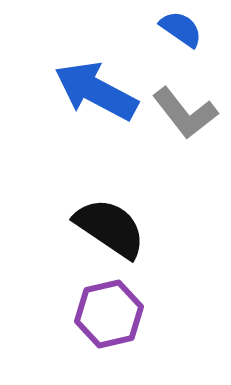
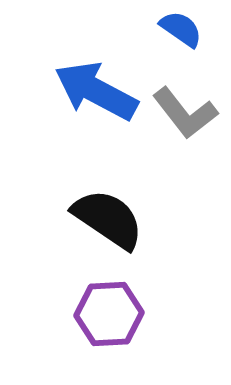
black semicircle: moved 2 px left, 9 px up
purple hexagon: rotated 10 degrees clockwise
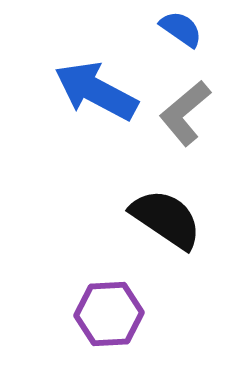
gray L-shape: rotated 88 degrees clockwise
black semicircle: moved 58 px right
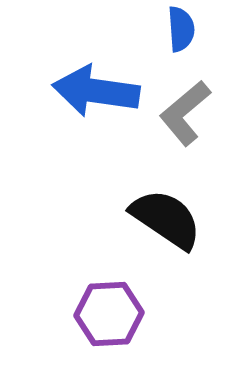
blue semicircle: rotated 51 degrees clockwise
blue arrow: rotated 20 degrees counterclockwise
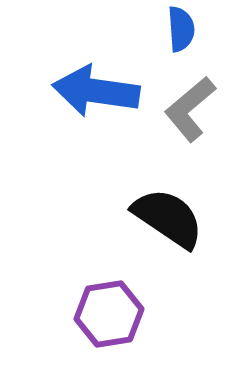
gray L-shape: moved 5 px right, 4 px up
black semicircle: moved 2 px right, 1 px up
purple hexagon: rotated 6 degrees counterclockwise
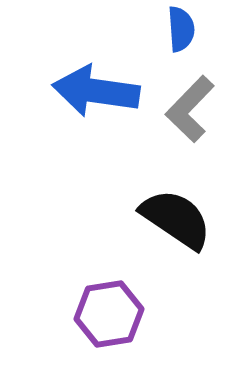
gray L-shape: rotated 6 degrees counterclockwise
black semicircle: moved 8 px right, 1 px down
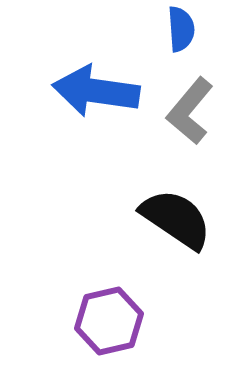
gray L-shape: moved 2 px down; rotated 4 degrees counterclockwise
purple hexagon: moved 7 px down; rotated 4 degrees counterclockwise
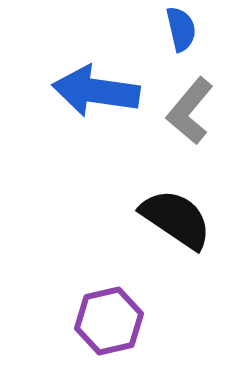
blue semicircle: rotated 9 degrees counterclockwise
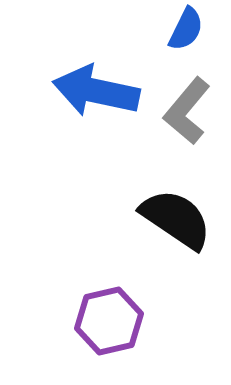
blue semicircle: moved 5 px right; rotated 39 degrees clockwise
blue arrow: rotated 4 degrees clockwise
gray L-shape: moved 3 px left
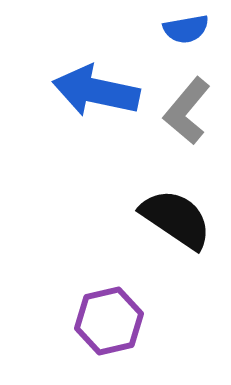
blue semicircle: rotated 54 degrees clockwise
